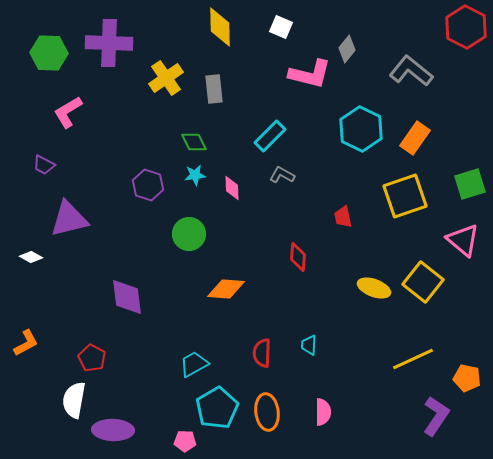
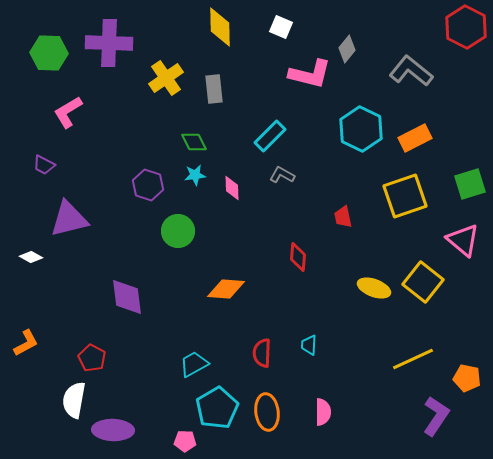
orange rectangle at (415, 138): rotated 28 degrees clockwise
green circle at (189, 234): moved 11 px left, 3 px up
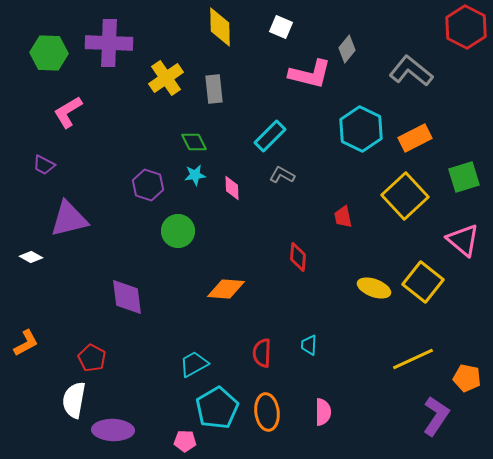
green square at (470, 184): moved 6 px left, 7 px up
yellow square at (405, 196): rotated 24 degrees counterclockwise
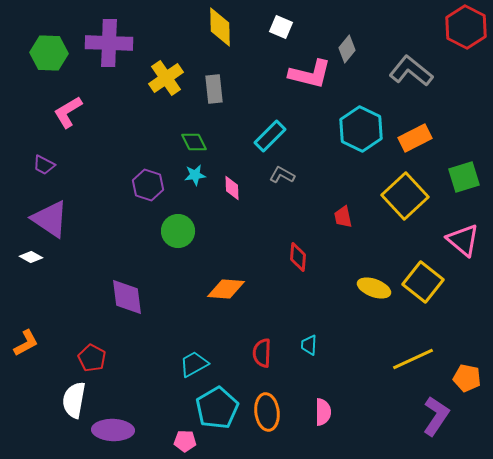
purple triangle at (69, 219): moved 19 px left; rotated 48 degrees clockwise
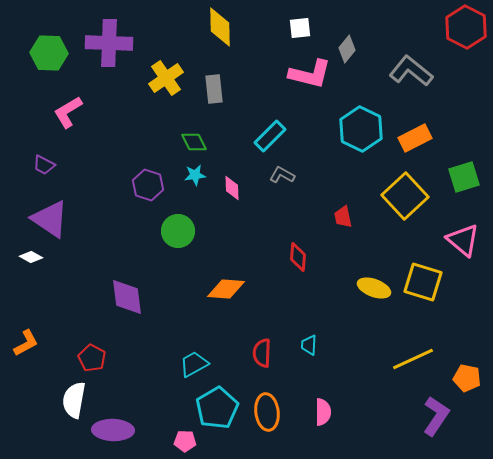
white square at (281, 27): moved 19 px right, 1 px down; rotated 30 degrees counterclockwise
yellow square at (423, 282): rotated 21 degrees counterclockwise
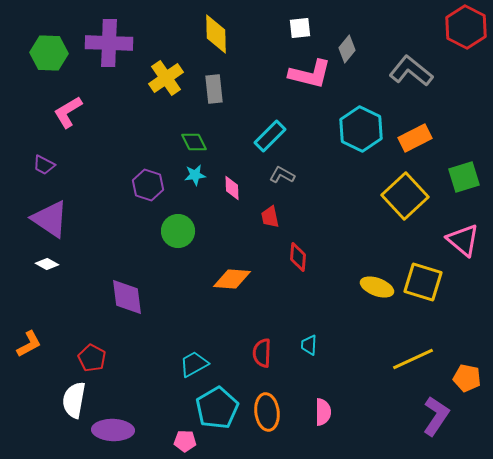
yellow diamond at (220, 27): moved 4 px left, 7 px down
red trapezoid at (343, 217): moved 73 px left
white diamond at (31, 257): moved 16 px right, 7 px down
yellow ellipse at (374, 288): moved 3 px right, 1 px up
orange diamond at (226, 289): moved 6 px right, 10 px up
orange L-shape at (26, 343): moved 3 px right, 1 px down
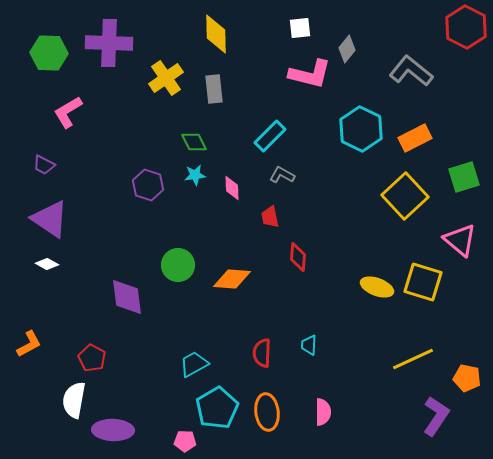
green circle at (178, 231): moved 34 px down
pink triangle at (463, 240): moved 3 px left
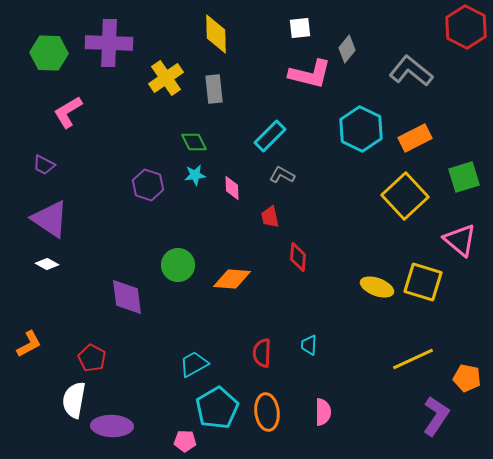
purple ellipse at (113, 430): moved 1 px left, 4 px up
